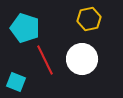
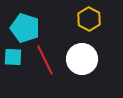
yellow hexagon: rotated 20 degrees counterclockwise
cyan square: moved 3 px left, 25 px up; rotated 18 degrees counterclockwise
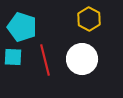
cyan pentagon: moved 3 px left, 1 px up
red line: rotated 12 degrees clockwise
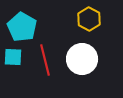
cyan pentagon: rotated 12 degrees clockwise
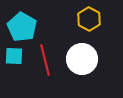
cyan square: moved 1 px right, 1 px up
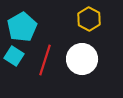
cyan pentagon: rotated 12 degrees clockwise
cyan square: rotated 30 degrees clockwise
red line: rotated 32 degrees clockwise
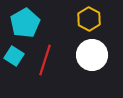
cyan pentagon: moved 3 px right, 4 px up
white circle: moved 10 px right, 4 px up
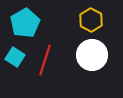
yellow hexagon: moved 2 px right, 1 px down
cyan square: moved 1 px right, 1 px down
